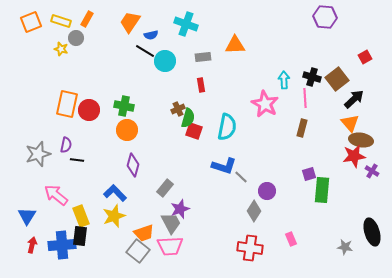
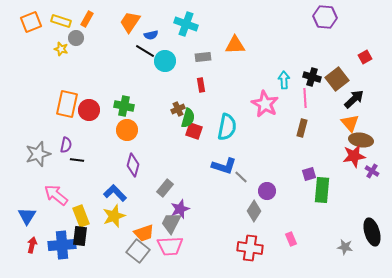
gray trapezoid at (171, 223): rotated 125 degrees counterclockwise
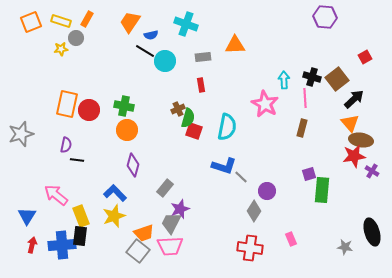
yellow star at (61, 49): rotated 24 degrees counterclockwise
gray star at (38, 154): moved 17 px left, 20 px up
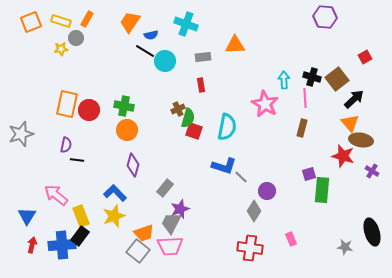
red star at (354, 156): moved 11 px left; rotated 25 degrees clockwise
black rectangle at (80, 236): rotated 30 degrees clockwise
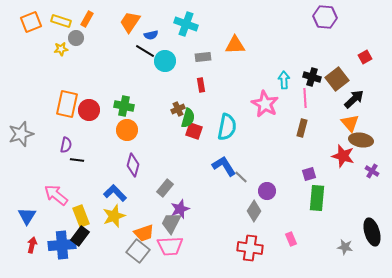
blue L-shape at (224, 166): rotated 140 degrees counterclockwise
green rectangle at (322, 190): moved 5 px left, 8 px down
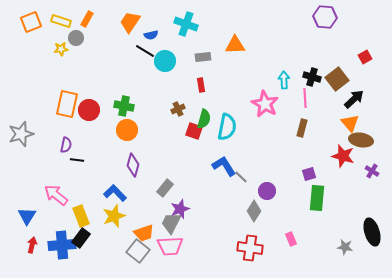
green semicircle at (188, 118): moved 16 px right, 1 px down
black rectangle at (80, 236): moved 1 px right, 2 px down
